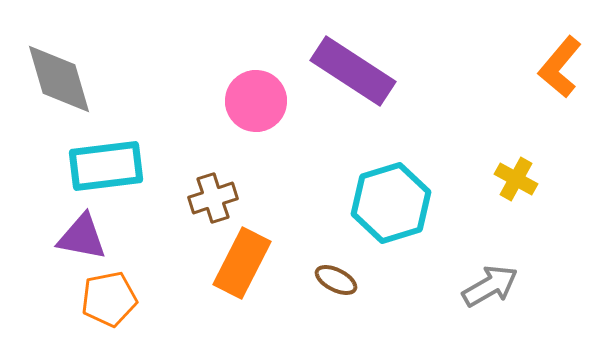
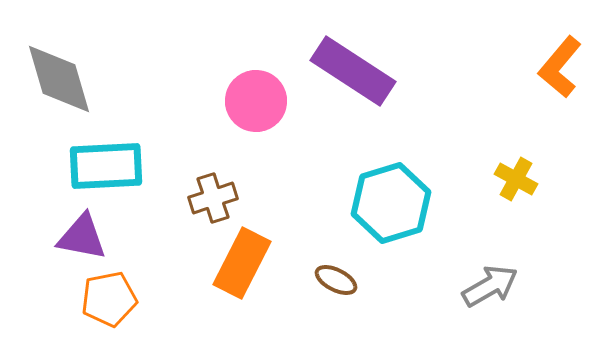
cyan rectangle: rotated 4 degrees clockwise
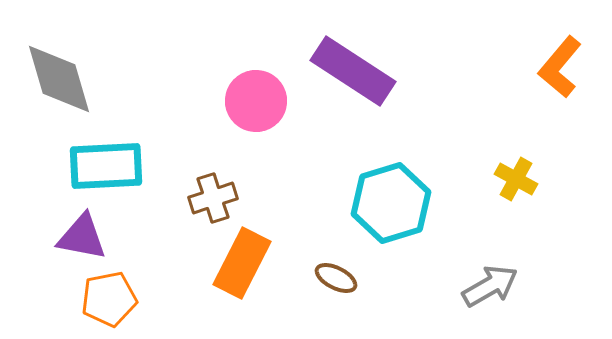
brown ellipse: moved 2 px up
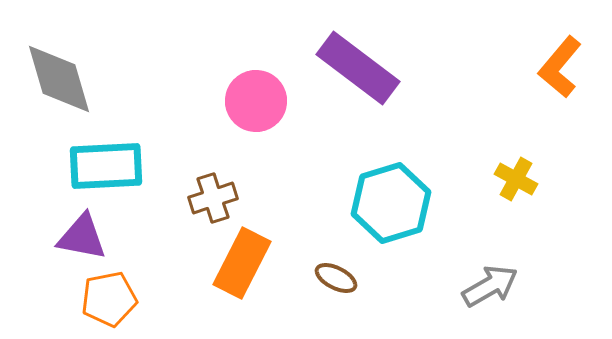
purple rectangle: moved 5 px right, 3 px up; rotated 4 degrees clockwise
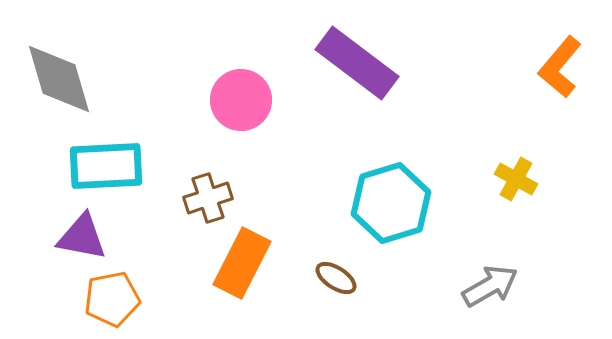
purple rectangle: moved 1 px left, 5 px up
pink circle: moved 15 px left, 1 px up
brown cross: moved 5 px left
brown ellipse: rotated 6 degrees clockwise
orange pentagon: moved 3 px right
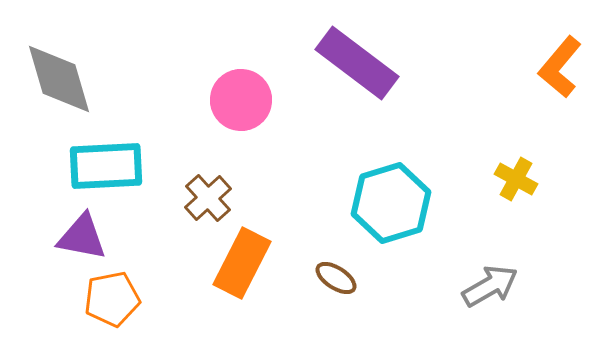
brown cross: rotated 24 degrees counterclockwise
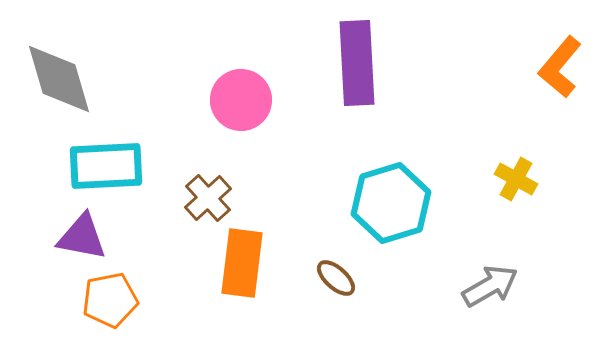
purple rectangle: rotated 50 degrees clockwise
orange rectangle: rotated 20 degrees counterclockwise
brown ellipse: rotated 9 degrees clockwise
orange pentagon: moved 2 px left, 1 px down
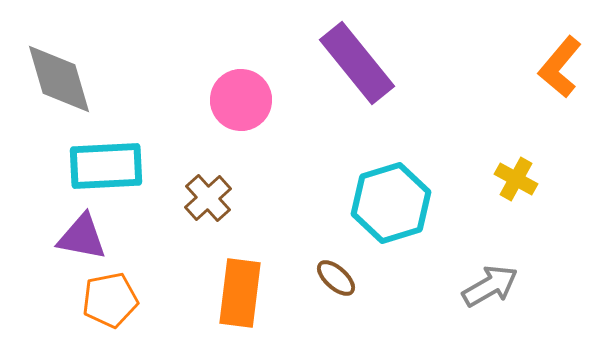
purple rectangle: rotated 36 degrees counterclockwise
orange rectangle: moved 2 px left, 30 px down
